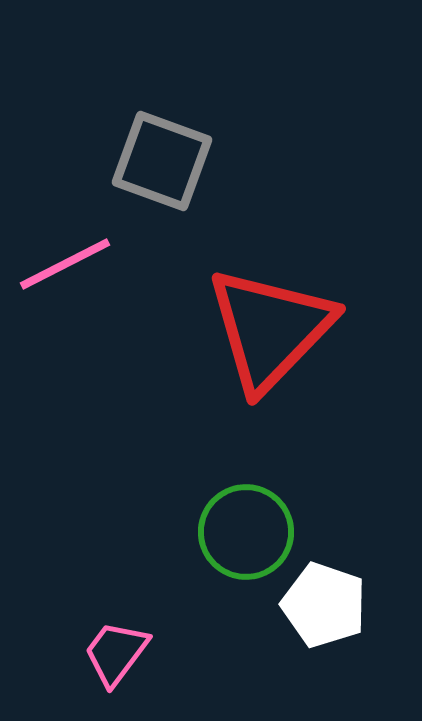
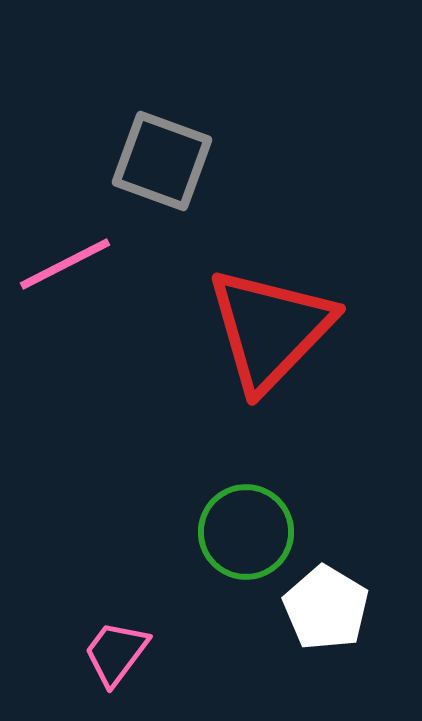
white pentagon: moved 2 px right, 3 px down; rotated 12 degrees clockwise
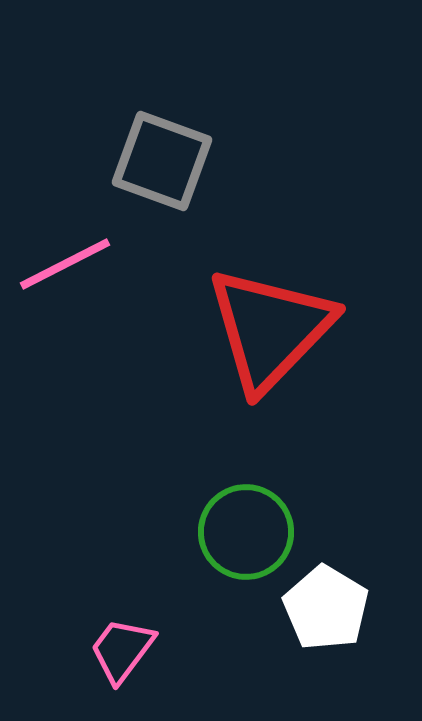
pink trapezoid: moved 6 px right, 3 px up
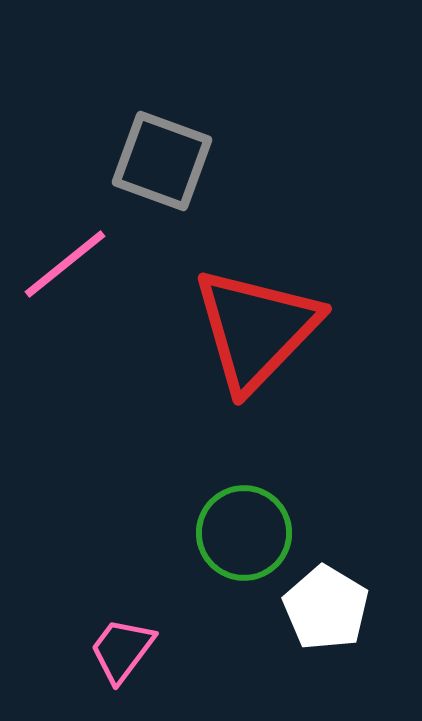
pink line: rotated 12 degrees counterclockwise
red triangle: moved 14 px left
green circle: moved 2 px left, 1 px down
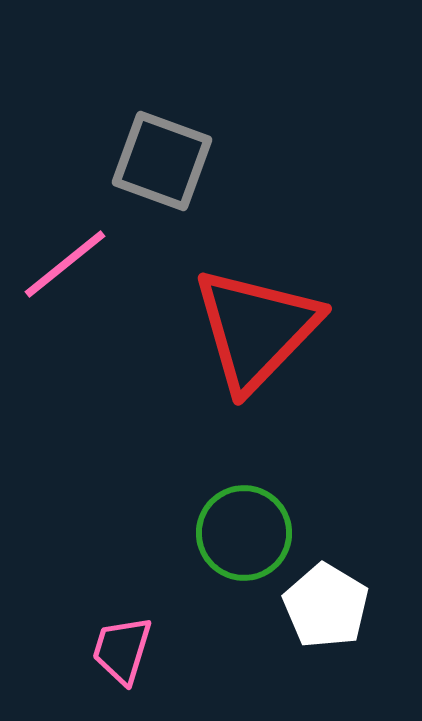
white pentagon: moved 2 px up
pink trapezoid: rotated 20 degrees counterclockwise
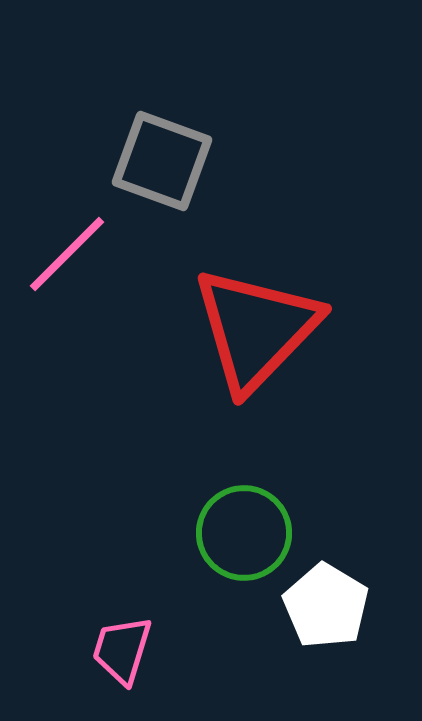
pink line: moved 2 px right, 10 px up; rotated 6 degrees counterclockwise
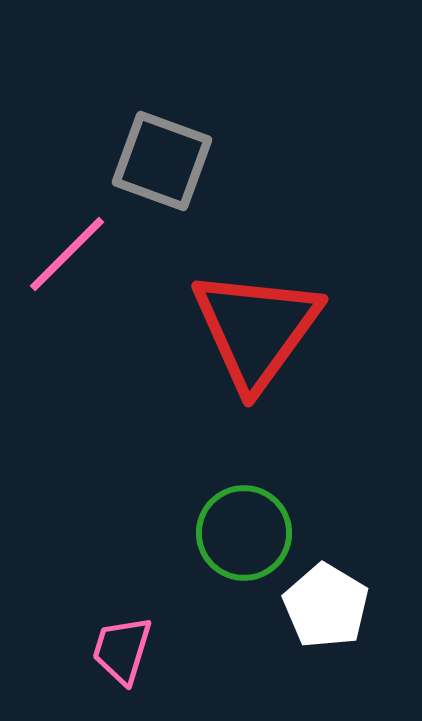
red triangle: rotated 8 degrees counterclockwise
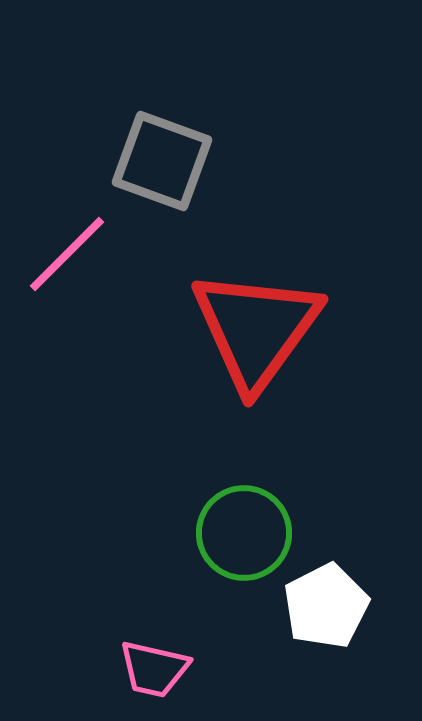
white pentagon: rotated 14 degrees clockwise
pink trapezoid: moved 32 px right, 19 px down; rotated 94 degrees counterclockwise
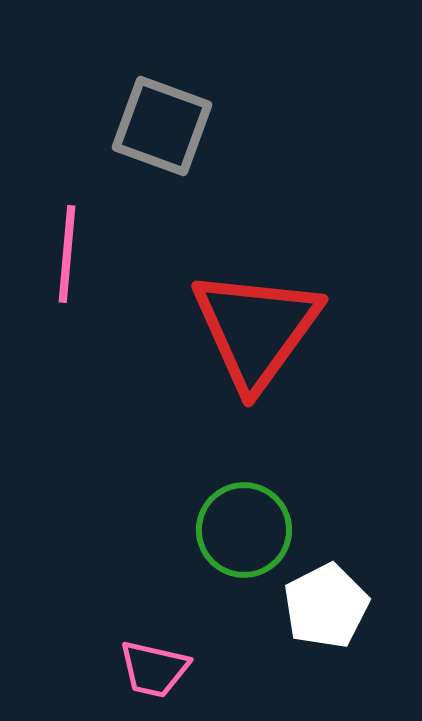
gray square: moved 35 px up
pink line: rotated 40 degrees counterclockwise
green circle: moved 3 px up
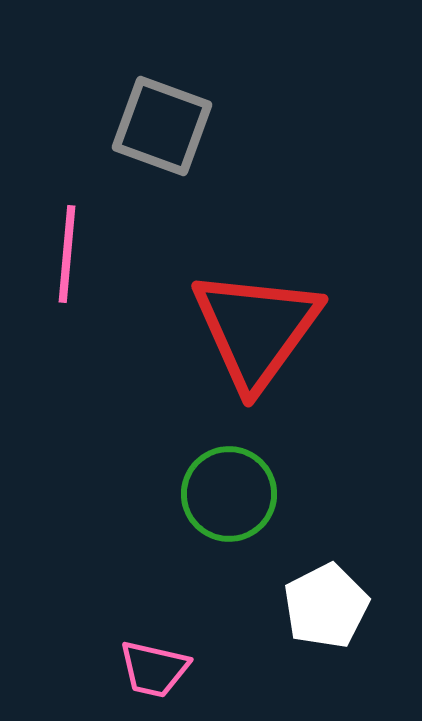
green circle: moved 15 px left, 36 px up
